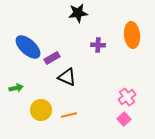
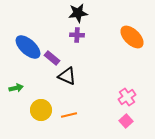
orange ellipse: moved 2 px down; rotated 40 degrees counterclockwise
purple cross: moved 21 px left, 10 px up
purple rectangle: rotated 70 degrees clockwise
black triangle: moved 1 px up
pink square: moved 2 px right, 2 px down
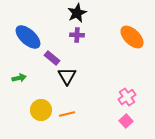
black star: moved 1 px left; rotated 18 degrees counterclockwise
blue ellipse: moved 10 px up
black triangle: rotated 36 degrees clockwise
green arrow: moved 3 px right, 10 px up
orange line: moved 2 px left, 1 px up
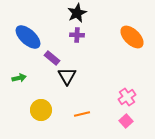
orange line: moved 15 px right
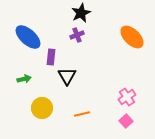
black star: moved 4 px right
purple cross: rotated 24 degrees counterclockwise
purple rectangle: moved 1 px left, 1 px up; rotated 56 degrees clockwise
green arrow: moved 5 px right, 1 px down
yellow circle: moved 1 px right, 2 px up
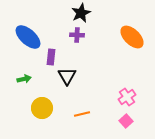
purple cross: rotated 24 degrees clockwise
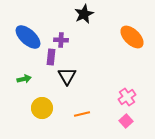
black star: moved 3 px right, 1 px down
purple cross: moved 16 px left, 5 px down
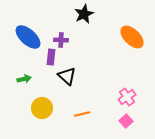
black triangle: rotated 18 degrees counterclockwise
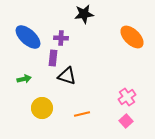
black star: rotated 18 degrees clockwise
purple cross: moved 2 px up
purple rectangle: moved 2 px right, 1 px down
black triangle: rotated 24 degrees counterclockwise
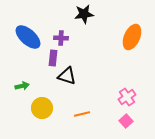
orange ellipse: rotated 70 degrees clockwise
green arrow: moved 2 px left, 7 px down
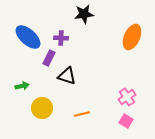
purple rectangle: moved 4 px left; rotated 21 degrees clockwise
pink square: rotated 16 degrees counterclockwise
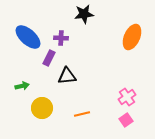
black triangle: rotated 24 degrees counterclockwise
pink square: moved 1 px up; rotated 24 degrees clockwise
